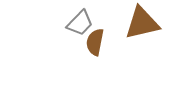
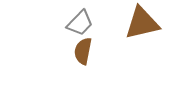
brown semicircle: moved 12 px left, 9 px down
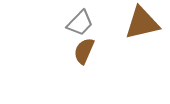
brown semicircle: moved 1 px right; rotated 12 degrees clockwise
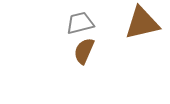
gray trapezoid: rotated 148 degrees counterclockwise
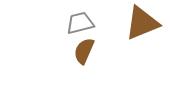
brown triangle: rotated 9 degrees counterclockwise
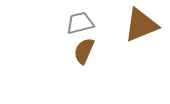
brown triangle: moved 1 px left, 2 px down
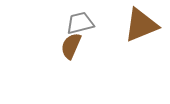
brown semicircle: moved 13 px left, 5 px up
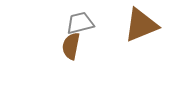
brown semicircle: rotated 12 degrees counterclockwise
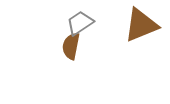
gray trapezoid: rotated 20 degrees counterclockwise
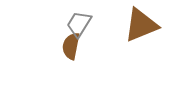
gray trapezoid: moved 1 px left, 1 px down; rotated 24 degrees counterclockwise
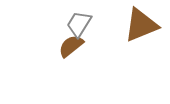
brown semicircle: rotated 40 degrees clockwise
